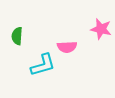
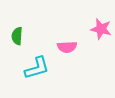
cyan L-shape: moved 6 px left, 3 px down
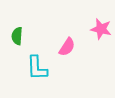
pink semicircle: rotated 54 degrees counterclockwise
cyan L-shape: rotated 104 degrees clockwise
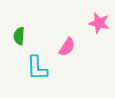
pink star: moved 2 px left, 6 px up
green semicircle: moved 2 px right
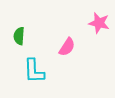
cyan L-shape: moved 3 px left, 3 px down
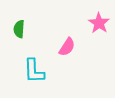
pink star: rotated 20 degrees clockwise
green semicircle: moved 7 px up
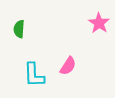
pink semicircle: moved 1 px right, 19 px down
cyan L-shape: moved 4 px down
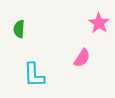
pink semicircle: moved 14 px right, 8 px up
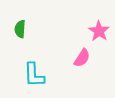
pink star: moved 8 px down
green semicircle: moved 1 px right
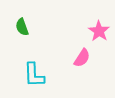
green semicircle: moved 2 px right, 2 px up; rotated 24 degrees counterclockwise
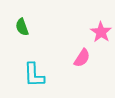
pink star: moved 2 px right, 1 px down
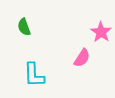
green semicircle: moved 2 px right
